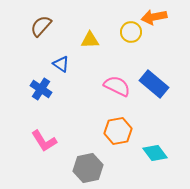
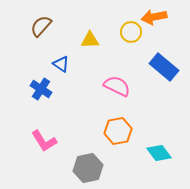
blue rectangle: moved 10 px right, 17 px up
cyan diamond: moved 4 px right
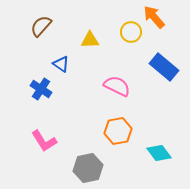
orange arrow: rotated 60 degrees clockwise
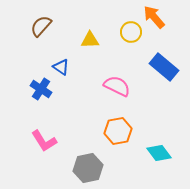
blue triangle: moved 3 px down
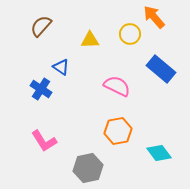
yellow circle: moved 1 px left, 2 px down
blue rectangle: moved 3 px left, 2 px down
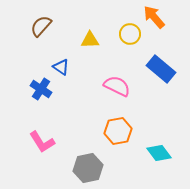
pink L-shape: moved 2 px left, 1 px down
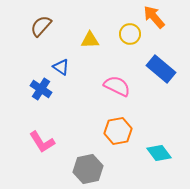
gray hexagon: moved 1 px down
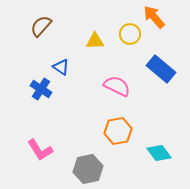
yellow triangle: moved 5 px right, 1 px down
pink L-shape: moved 2 px left, 8 px down
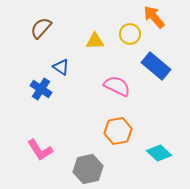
brown semicircle: moved 2 px down
blue rectangle: moved 5 px left, 3 px up
cyan diamond: rotated 10 degrees counterclockwise
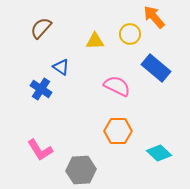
blue rectangle: moved 2 px down
orange hexagon: rotated 12 degrees clockwise
gray hexagon: moved 7 px left, 1 px down; rotated 8 degrees clockwise
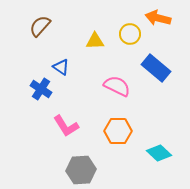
orange arrow: moved 4 px right, 1 px down; rotated 35 degrees counterclockwise
brown semicircle: moved 1 px left, 2 px up
pink L-shape: moved 26 px right, 24 px up
